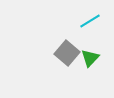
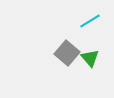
green triangle: rotated 24 degrees counterclockwise
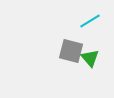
gray square: moved 4 px right, 2 px up; rotated 25 degrees counterclockwise
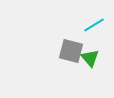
cyan line: moved 4 px right, 4 px down
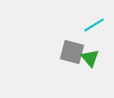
gray square: moved 1 px right, 1 px down
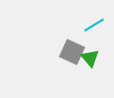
gray square: rotated 10 degrees clockwise
